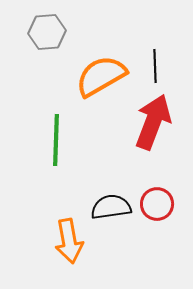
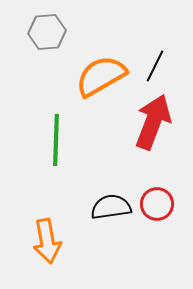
black line: rotated 28 degrees clockwise
orange arrow: moved 22 px left
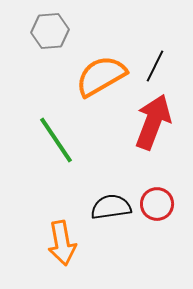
gray hexagon: moved 3 px right, 1 px up
green line: rotated 36 degrees counterclockwise
orange arrow: moved 15 px right, 2 px down
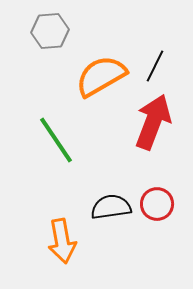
orange arrow: moved 2 px up
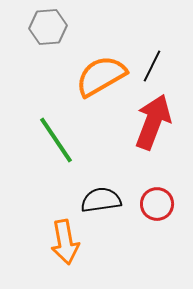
gray hexagon: moved 2 px left, 4 px up
black line: moved 3 px left
black semicircle: moved 10 px left, 7 px up
orange arrow: moved 3 px right, 1 px down
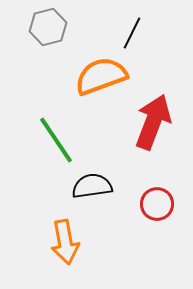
gray hexagon: rotated 9 degrees counterclockwise
black line: moved 20 px left, 33 px up
orange semicircle: rotated 10 degrees clockwise
black semicircle: moved 9 px left, 14 px up
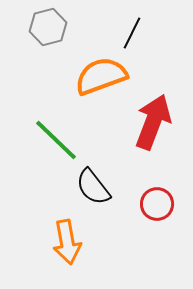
green line: rotated 12 degrees counterclockwise
black semicircle: moved 1 px right, 1 px down; rotated 120 degrees counterclockwise
orange arrow: moved 2 px right
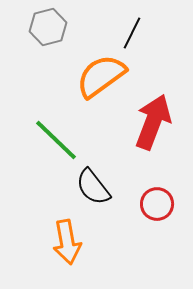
orange semicircle: rotated 16 degrees counterclockwise
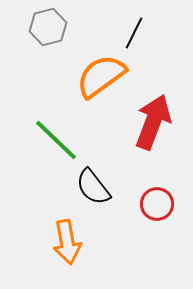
black line: moved 2 px right
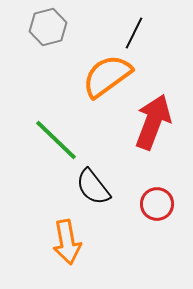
orange semicircle: moved 6 px right
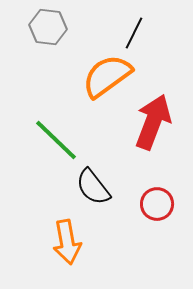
gray hexagon: rotated 21 degrees clockwise
